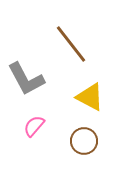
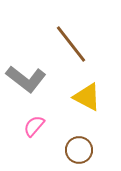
gray L-shape: rotated 24 degrees counterclockwise
yellow triangle: moved 3 px left
brown circle: moved 5 px left, 9 px down
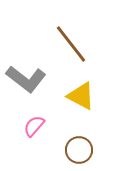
yellow triangle: moved 6 px left, 1 px up
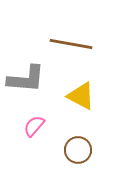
brown line: rotated 42 degrees counterclockwise
gray L-shape: rotated 33 degrees counterclockwise
brown circle: moved 1 px left
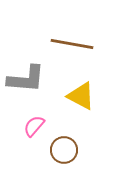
brown line: moved 1 px right
brown circle: moved 14 px left
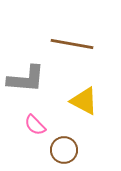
yellow triangle: moved 3 px right, 5 px down
pink semicircle: moved 1 px right, 1 px up; rotated 85 degrees counterclockwise
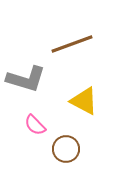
brown line: rotated 30 degrees counterclockwise
gray L-shape: rotated 12 degrees clockwise
brown circle: moved 2 px right, 1 px up
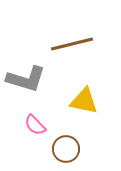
brown line: rotated 6 degrees clockwise
yellow triangle: rotated 16 degrees counterclockwise
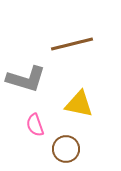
yellow triangle: moved 5 px left, 3 px down
pink semicircle: rotated 25 degrees clockwise
